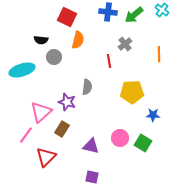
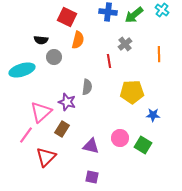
green square: moved 2 px down
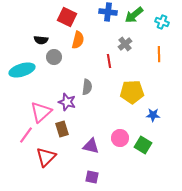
cyan cross: moved 12 px down; rotated 16 degrees counterclockwise
brown rectangle: rotated 49 degrees counterclockwise
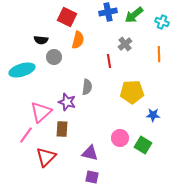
blue cross: rotated 18 degrees counterclockwise
brown rectangle: rotated 21 degrees clockwise
purple triangle: moved 1 px left, 7 px down
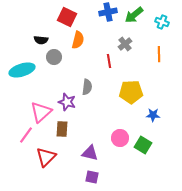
yellow pentagon: moved 1 px left
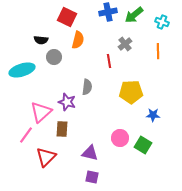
orange line: moved 1 px left, 3 px up
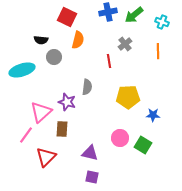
yellow pentagon: moved 3 px left, 5 px down
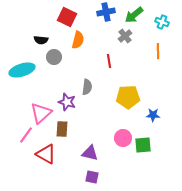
blue cross: moved 2 px left
gray cross: moved 8 px up
pink triangle: moved 1 px down
pink circle: moved 3 px right
green square: rotated 36 degrees counterclockwise
red triangle: moved 3 px up; rotated 45 degrees counterclockwise
